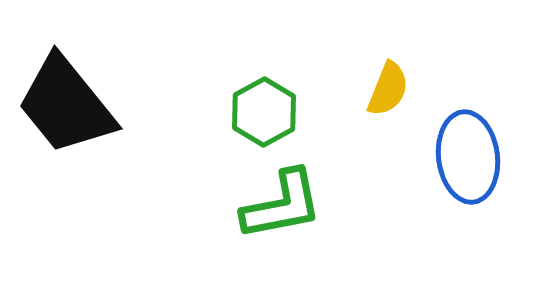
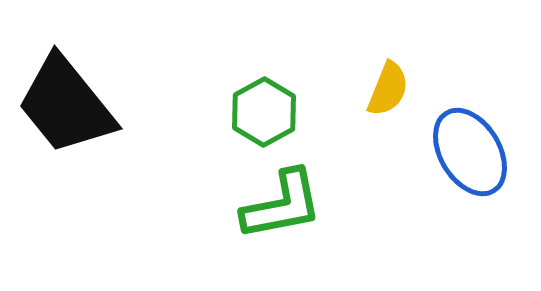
blue ellipse: moved 2 px right, 5 px up; rotated 24 degrees counterclockwise
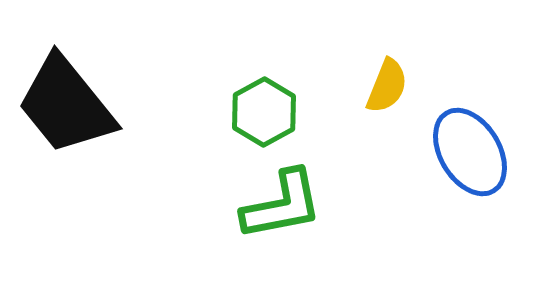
yellow semicircle: moved 1 px left, 3 px up
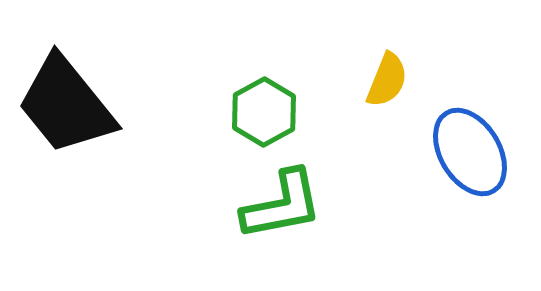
yellow semicircle: moved 6 px up
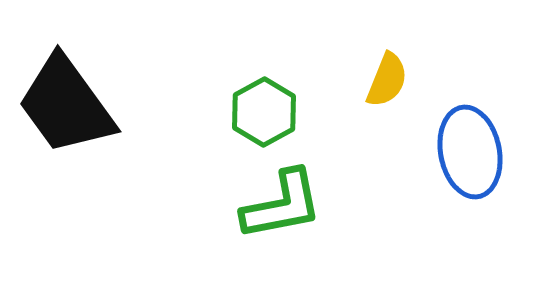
black trapezoid: rotated 3 degrees clockwise
blue ellipse: rotated 20 degrees clockwise
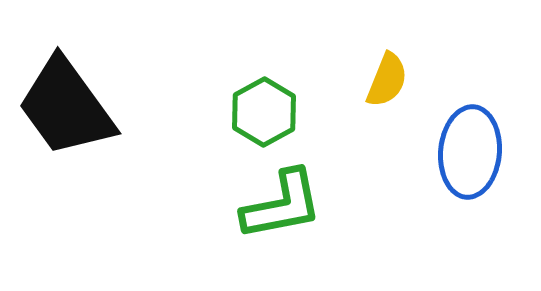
black trapezoid: moved 2 px down
blue ellipse: rotated 16 degrees clockwise
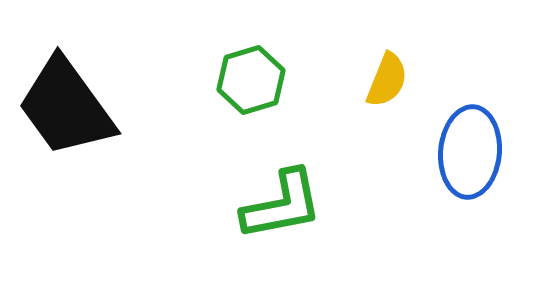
green hexagon: moved 13 px left, 32 px up; rotated 12 degrees clockwise
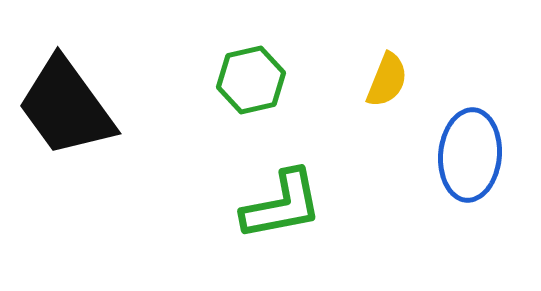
green hexagon: rotated 4 degrees clockwise
blue ellipse: moved 3 px down
